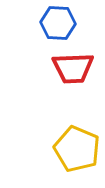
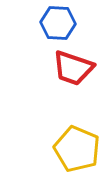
red trapezoid: rotated 21 degrees clockwise
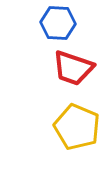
yellow pentagon: moved 22 px up
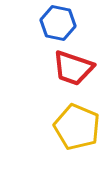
blue hexagon: rotated 8 degrees clockwise
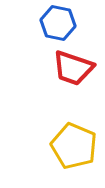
yellow pentagon: moved 3 px left, 19 px down
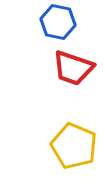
blue hexagon: moved 1 px up
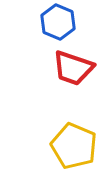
blue hexagon: rotated 12 degrees clockwise
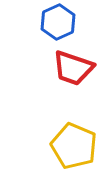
blue hexagon: rotated 12 degrees clockwise
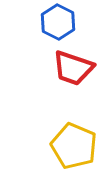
blue hexagon: rotated 8 degrees counterclockwise
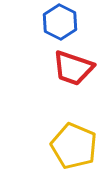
blue hexagon: moved 2 px right
